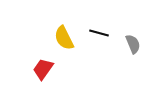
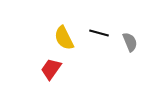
gray semicircle: moved 3 px left, 2 px up
red trapezoid: moved 8 px right
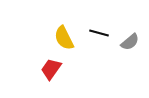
gray semicircle: rotated 72 degrees clockwise
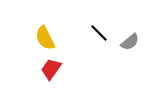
black line: rotated 30 degrees clockwise
yellow semicircle: moved 19 px left
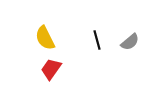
black line: moved 2 px left, 7 px down; rotated 30 degrees clockwise
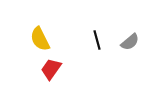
yellow semicircle: moved 5 px left, 1 px down
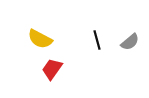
yellow semicircle: rotated 35 degrees counterclockwise
red trapezoid: moved 1 px right
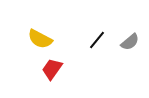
black line: rotated 54 degrees clockwise
